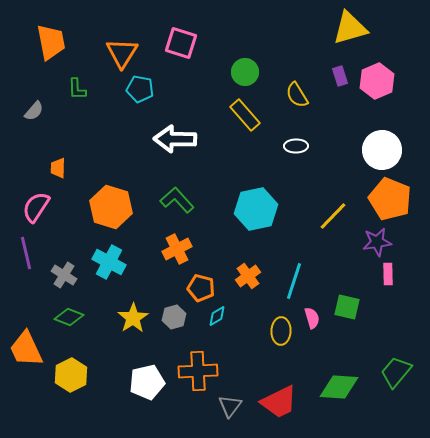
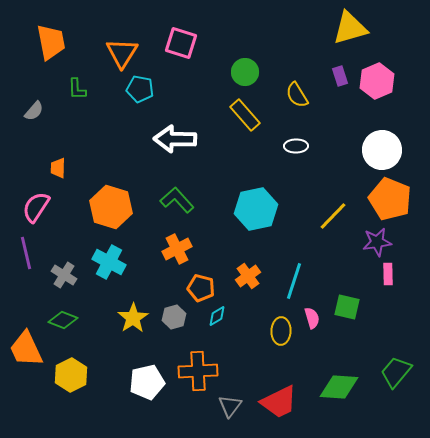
green diamond at (69, 317): moved 6 px left, 3 px down
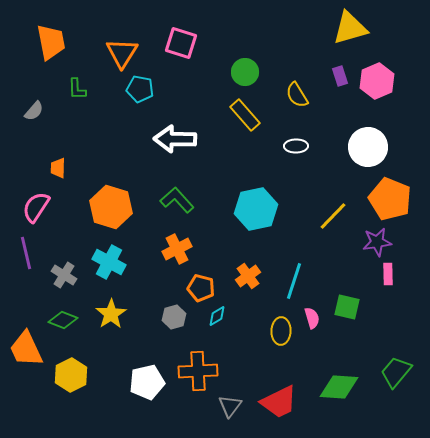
white circle at (382, 150): moved 14 px left, 3 px up
yellow star at (133, 318): moved 22 px left, 4 px up
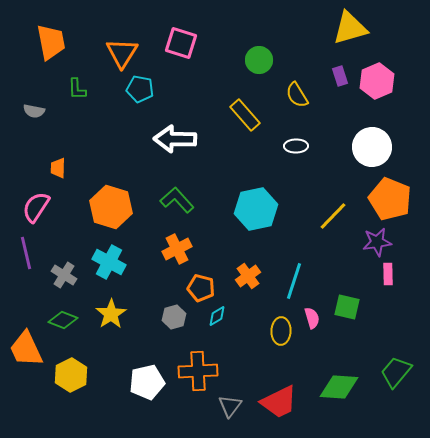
green circle at (245, 72): moved 14 px right, 12 px up
gray semicircle at (34, 111): rotated 60 degrees clockwise
white circle at (368, 147): moved 4 px right
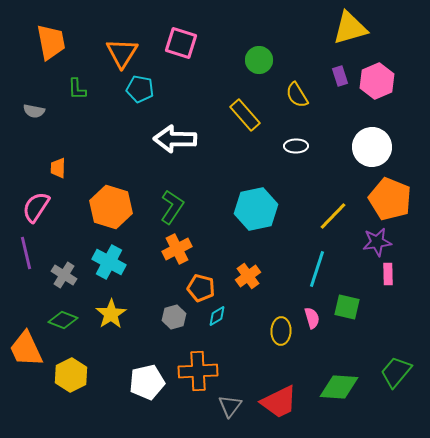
green L-shape at (177, 200): moved 5 px left, 7 px down; rotated 76 degrees clockwise
cyan line at (294, 281): moved 23 px right, 12 px up
